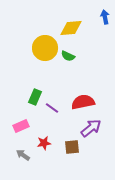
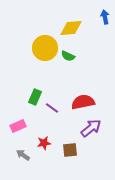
pink rectangle: moved 3 px left
brown square: moved 2 px left, 3 px down
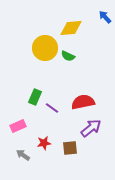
blue arrow: rotated 32 degrees counterclockwise
brown square: moved 2 px up
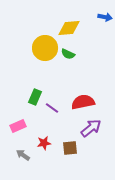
blue arrow: rotated 144 degrees clockwise
yellow diamond: moved 2 px left
green semicircle: moved 2 px up
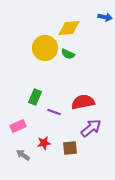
purple line: moved 2 px right, 4 px down; rotated 16 degrees counterclockwise
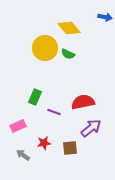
yellow diamond: rotated 55 degrees clockwise
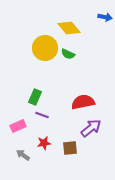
purple line: moved 12 px left, 3 px down
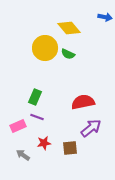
purple line: moved 5 px left, 2 px down
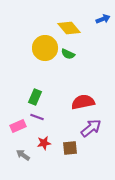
blue arrow: moved 2 px left, 2 px down; rotated 32 degrees counterclockwise
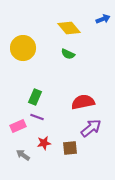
yellow circle: moved 22 px left
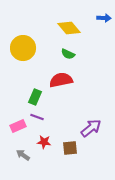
blue arrow: moved 1 px right, 1 px up; rotated 24 degrees clockwise
red semicircle: moved 22 px left, 22 px up
red star: moved 1 px up; rotated 16 degrees clockwise
